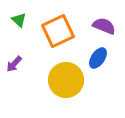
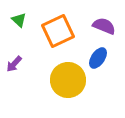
yellow circle: moved 2 px right
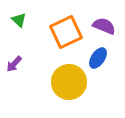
orange square: moved 8 px right, 1 px down
yellow circle: moved 1 px right, 2 px down
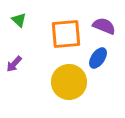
orange square: moved 2 px down; rotated 20 degrees clockwise
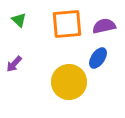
purple semicircle: rotated 35 degrees counterclockwise
orange square: moved 1 px right, 10 px up
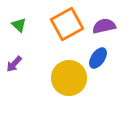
green triangle: moved 5 px down
orange square: rotated 24 degrees counterclockwise
yellow circle: moved 4 px up
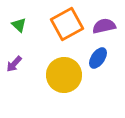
yellow circle: moved 5 px left, 3 px up
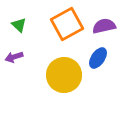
purple arrow: moved 7 px up; rotated 30 degrees clockwise
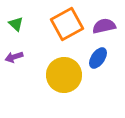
green triangle: moved 3 px left, 1 px up
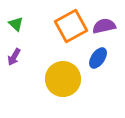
orange square: moved 4 px right, 2 px down
purple arrow: rotated 42 degrees counterclockwise
yellow circle: moved 1 px left, 4 px down
